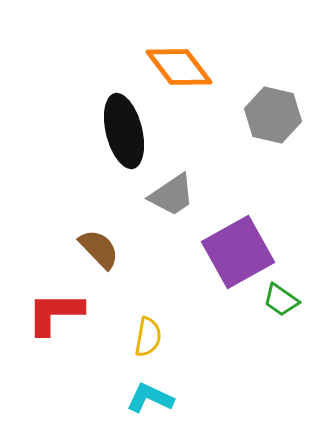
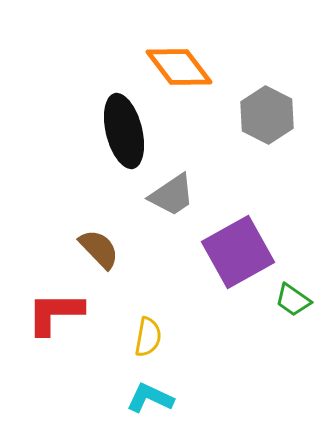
gray hexagon: moved 6 px left; rotated 14 degrees clockwise
green trapezoid: moved 12 px right
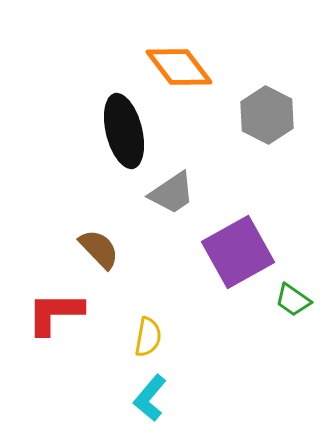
gray trapezoid: moved 2 px up
cyan L-shape: rotated 75 degrees counterclockwise
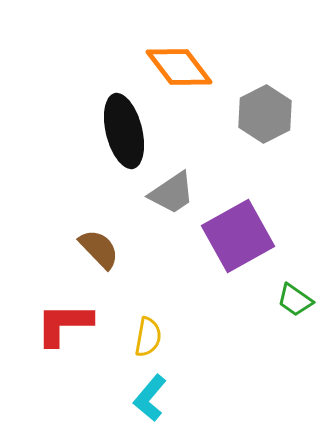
gray hexagon: moved 2 px left, 1 px up; rotated 6 degrees clockwise
purple square: moved 16 px up
green trapezoid: moved 2 px right
red L-shape: moved 9 px right, 11 px down
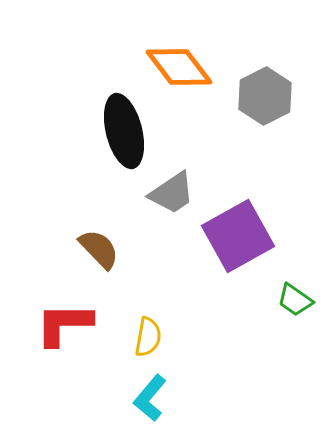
gray hexagon: moved 18 px up
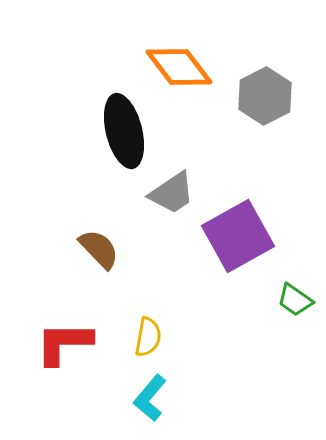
red L-shape: moved 19 px down
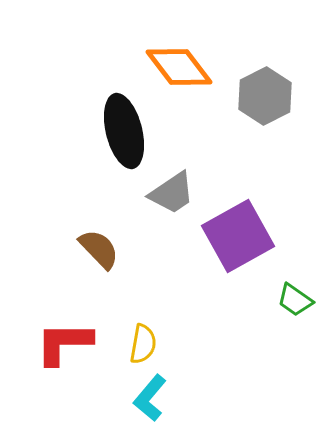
yellow semicircle: moved 5 px left, 7 px down
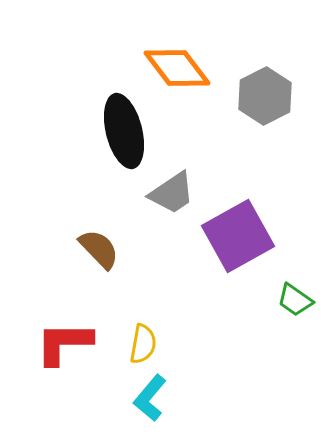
orange diamond: moved 2 px left, 1 px down
